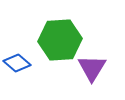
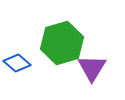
green hexagon: moved 2 px right, 3 px down; rotated 12 degrees counterclockwise
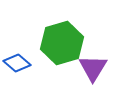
purple triangle: moved 1 px right
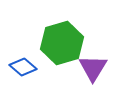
blue diamond: moved 6 px right, 4 px down
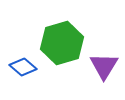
purple triangle: moved 11 px right, 2 px up
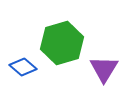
purple triangle: moved 3 px down
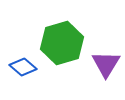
purple triangle: moved 2 px right, 5 px up
